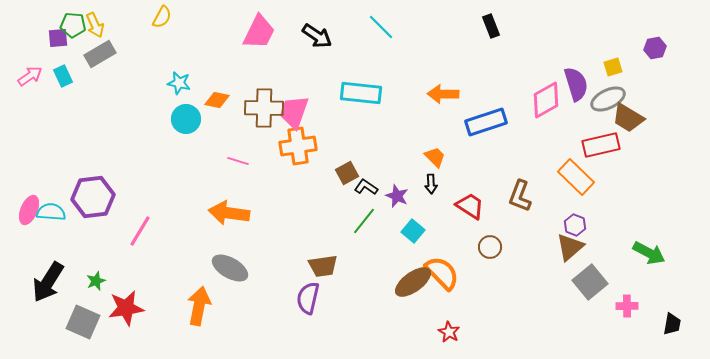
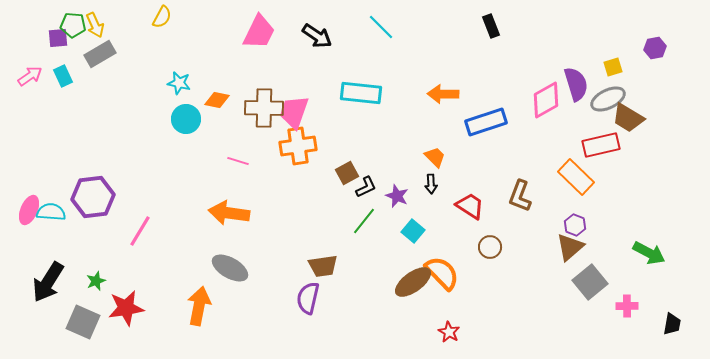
black L-shape at (366, 187): rotated 120 degrees clockwise
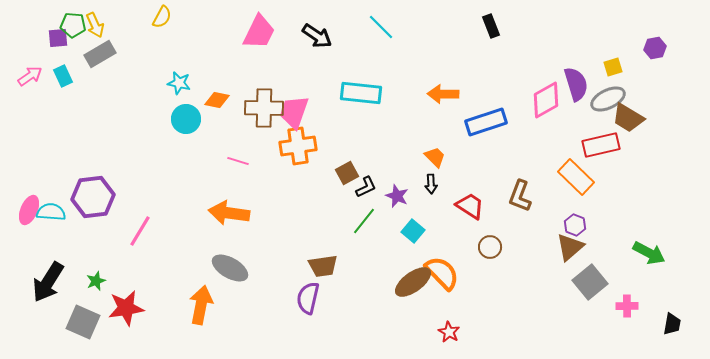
orange arrow at (199, 306): moved 2 px right, 1 px up
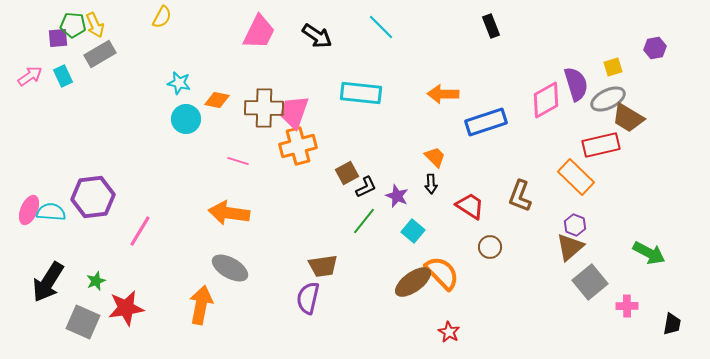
orange cross at (298, 146): rotated 6 degrees counterclockwise
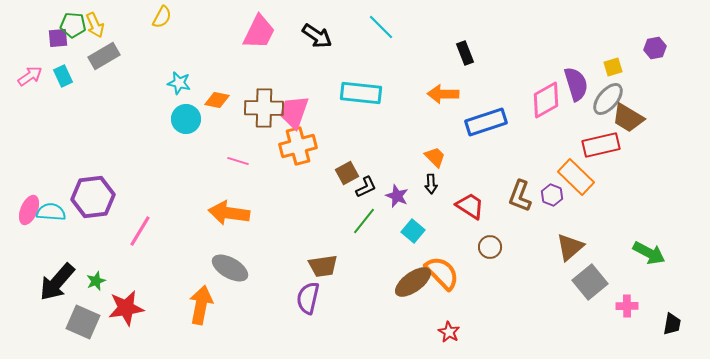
black rectangle at (491, 26): moved 26 px left, 27 px down
gray rectangle at (100, 54): moved 4 px right, 2 px down
gray ellipse at (608, 99): rotated 24 degrees counterclockwise
purple hexagon at (575, 225): moved 23 px left, 30 px up
black arrow at (48, 282): moved 9 px right; rotated 9 degrees clockwise
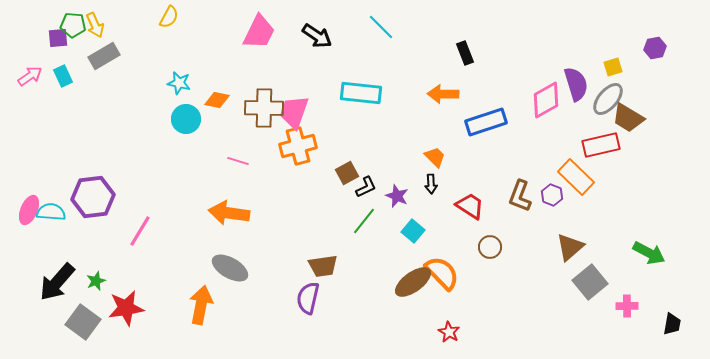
yellow semicircle at (162, 17): moved 7 px right
gray square at (83, 322): rotated 12 degrees clockwise
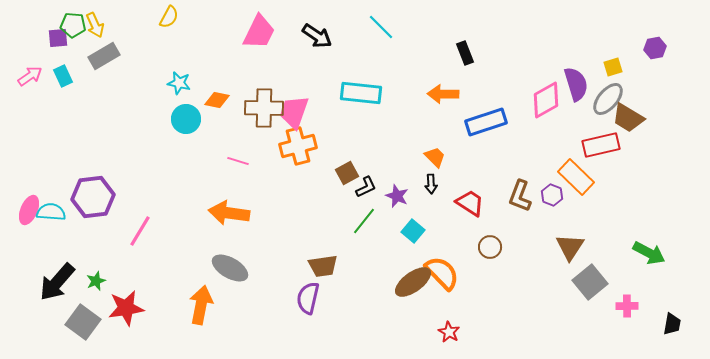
red trapezoid at (470, 206): moved 3 px up
brown triangle at (570, 247): rotated 16 degrees counterclockwise
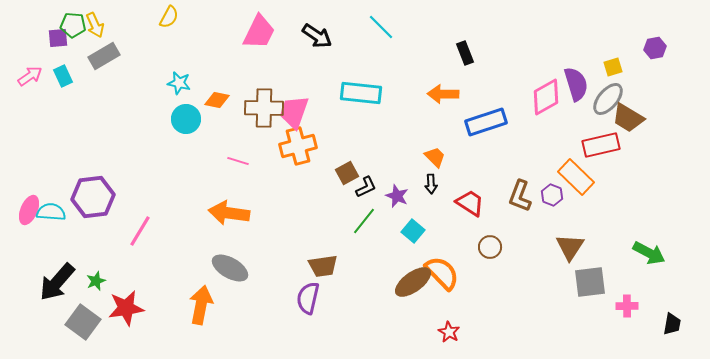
pink diamond at (546, 100): moved 3 px up
gray square at (590, 282): rotated 32 degrees clockwise
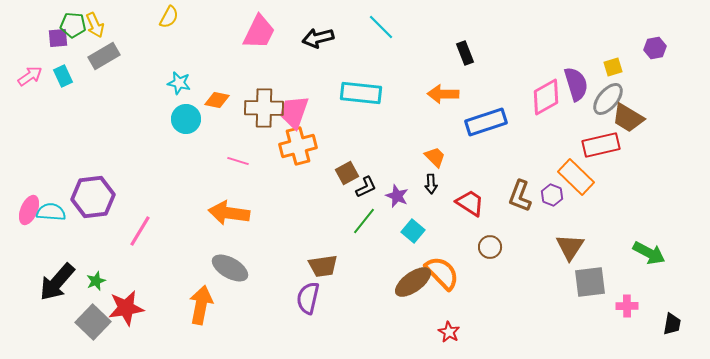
black arrow at (317, 36): moved 1 px right, 2 px down; rotated 132 degrees clockwise
gray square at (83, 322): moved 10 px right; rotated 8 degrees clockwise
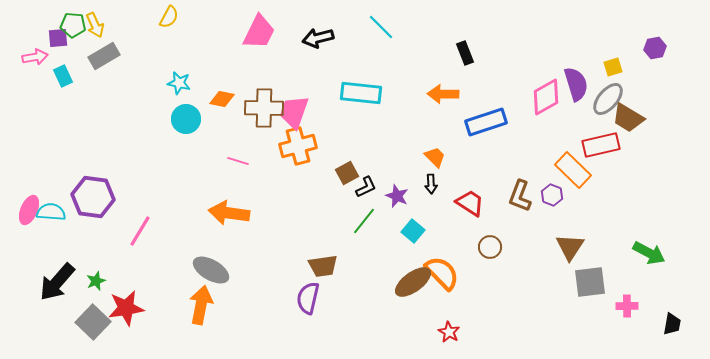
pink arrow at (30, 76): moved 5 px right, 19 px up; rotated 25 degrees clockwise
orange diamond at (217, 100): moved 5 px right, 1 px up
orange rectangle at (576, 177): moved 3 px left, 7 px up
purple hexagon at (93, 197): rotated 15 degrees clockwise
gray ellipse at (230, 268): moved 19 px left, 2 px down
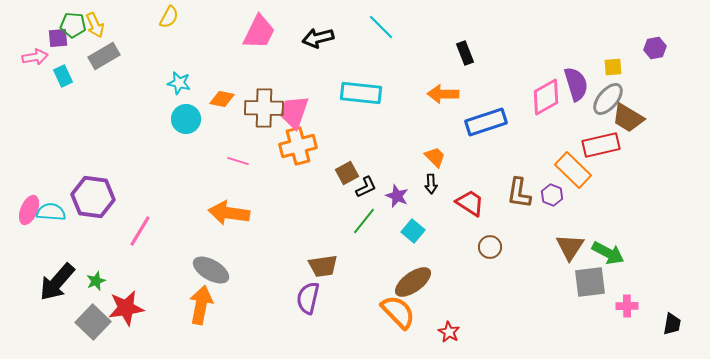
yellow square at (613, 67): rotated 12 degrees clockwise
brown L-shape at (520, 196): moved 1 px left, 3 px up; rotated 12 degrees counterclockwise
green arrow at (649, 253): moved 41 px left
orange semicircle at (442, 273): moved 44 px left, 39 px down
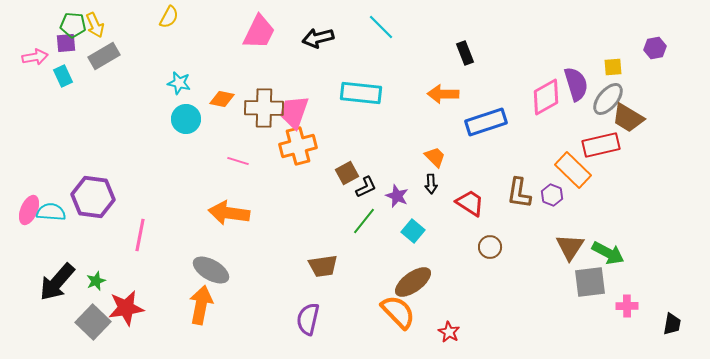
purple square at (58, 38): moved 8 px right, 5 px down
pink line at (140, 231): moved 4 px down; rotated 20 degrees counterclockwise
purple semicircle at (308, 298): moved 21 px down
